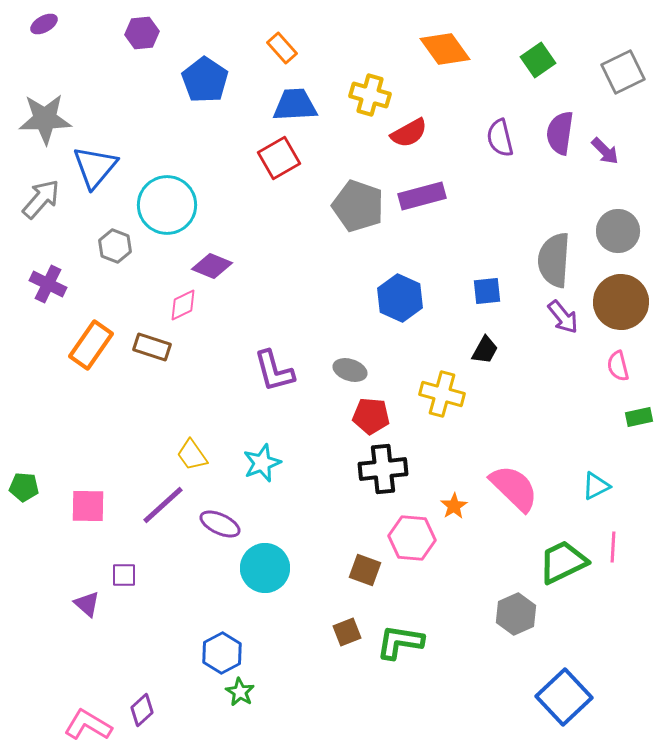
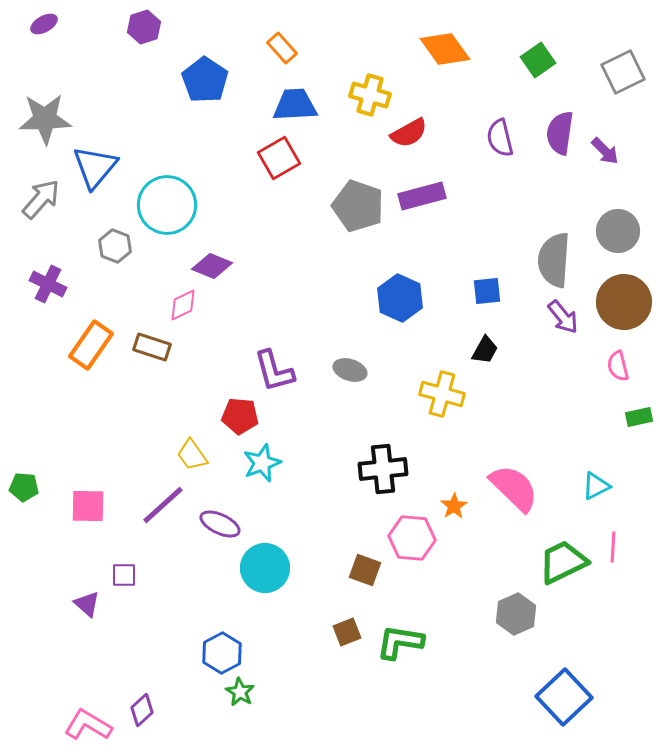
purple hexagon at (142, 33): moved 2 px right, 6 px up; rotated 12 degrees counterclockwise
brown circle at (621, 302): moved 3 px right
red pentagon at (371, 416): moved 131 px left
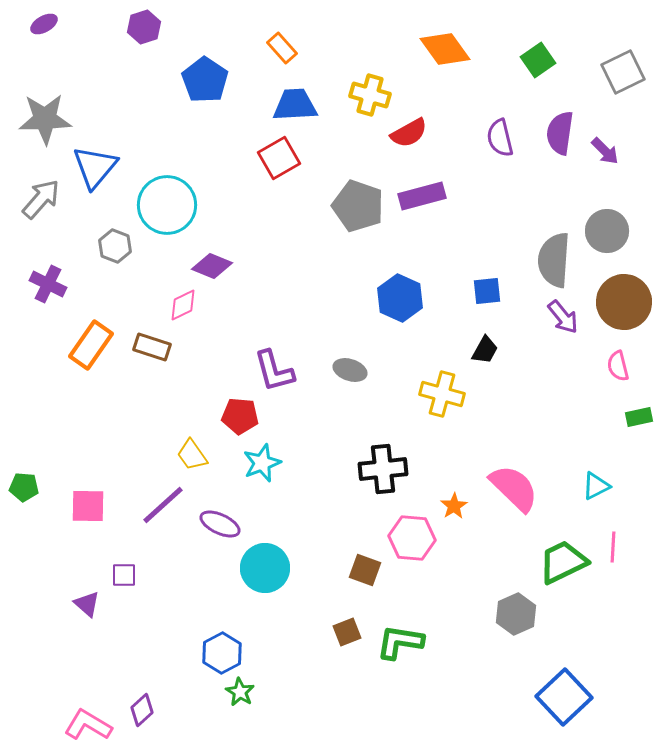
gray circle at (618, 231): moved 11 px left
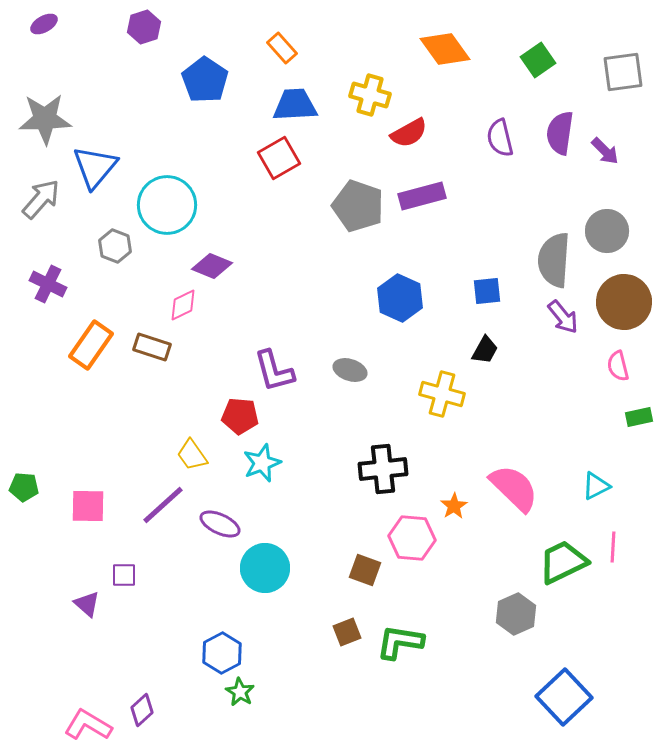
gray square at (623, 72): rotated 18 degrees clockwise
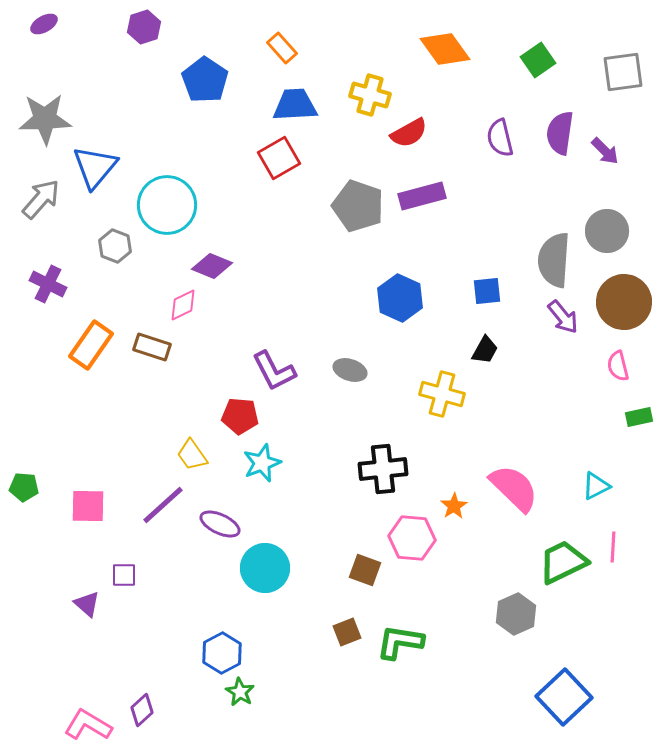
purple L-shape at (274, 371): rotated 12 degrees counterclockwise
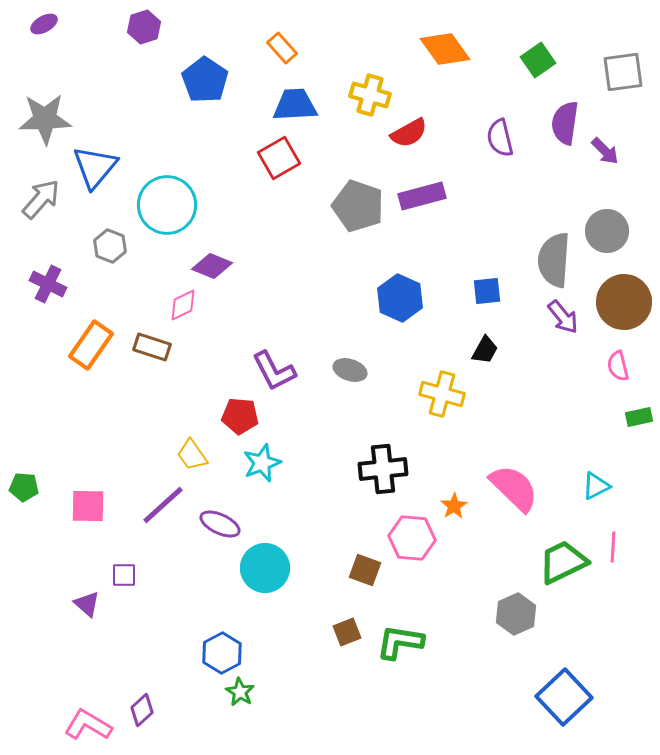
purple semicircle at (560, 133): moved 5 px right, 10 px up
gray hexagon at (115, 246): moved 5 px left
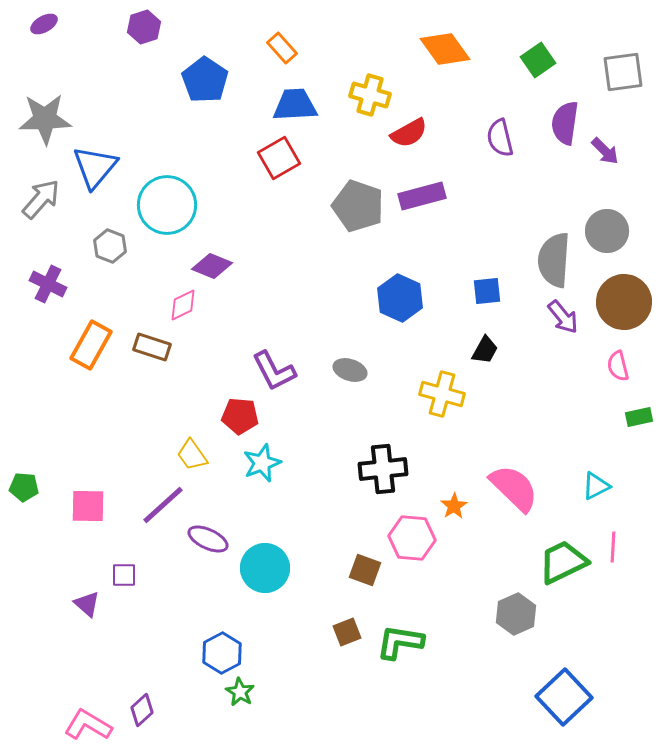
orange rectangle at (91, 345): rotated 6 degrees counterclockwise
purple ellipse at (220, 524): moved 12 px left, 15 px down
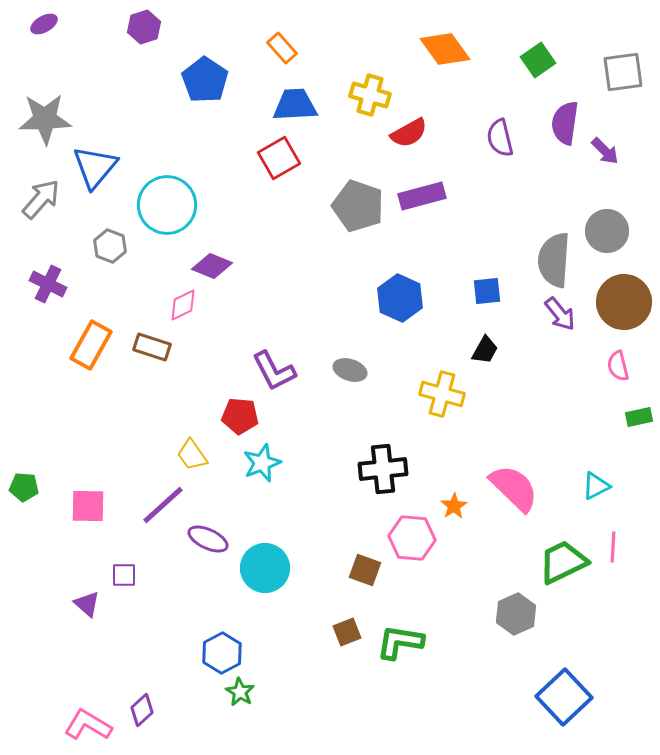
purple arrow at (563, 317): moved 3 px left, 3 px up
